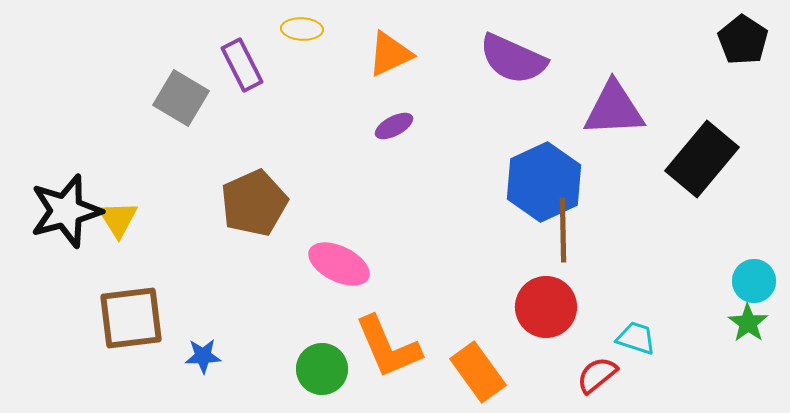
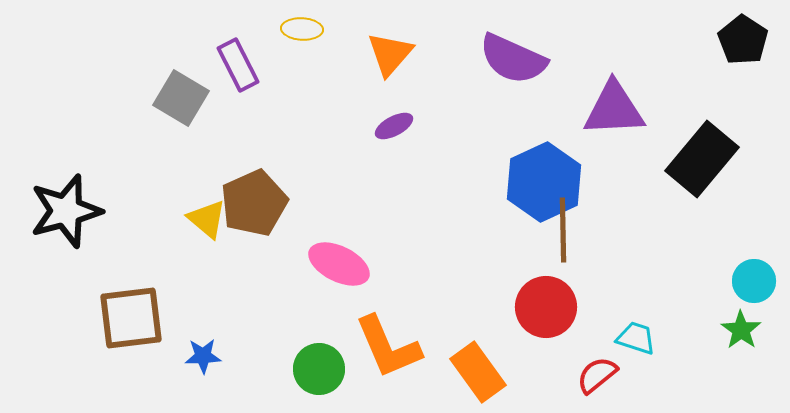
orange triangle: rotated 24 degrees counterclockwise
purple rectangle: moved 4 px left
yellow triangle: moved 89 px right; rotated 18 degrees counterclockwise
green star: moved 7 px left, 7 px down
green circle: moved 3 px left
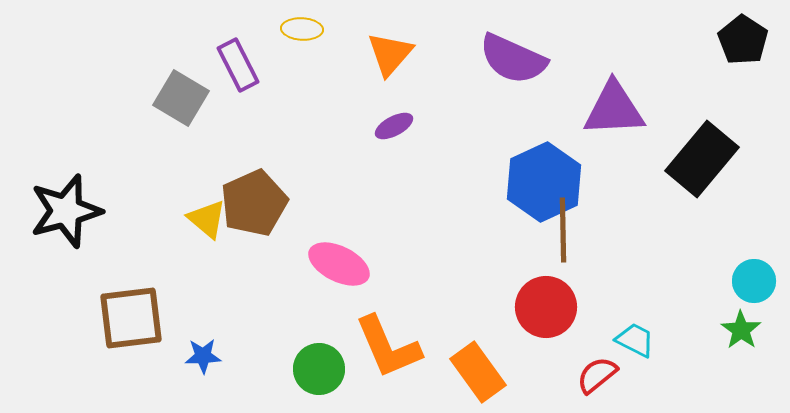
cyan trapezoid: moved 1 px left, 2 px down; rotated 9 degrees clockwise
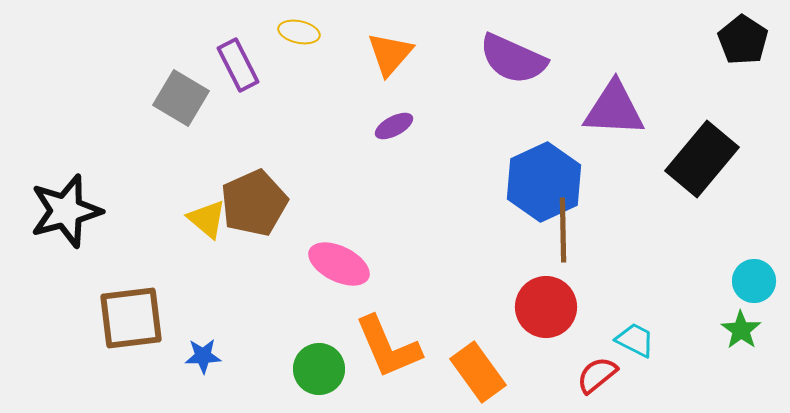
yellow ellipse: moved 3 px left, 3 px down; rotated 9 degrees clockwise
purple triangle: rotated 6 degrees clockwise
